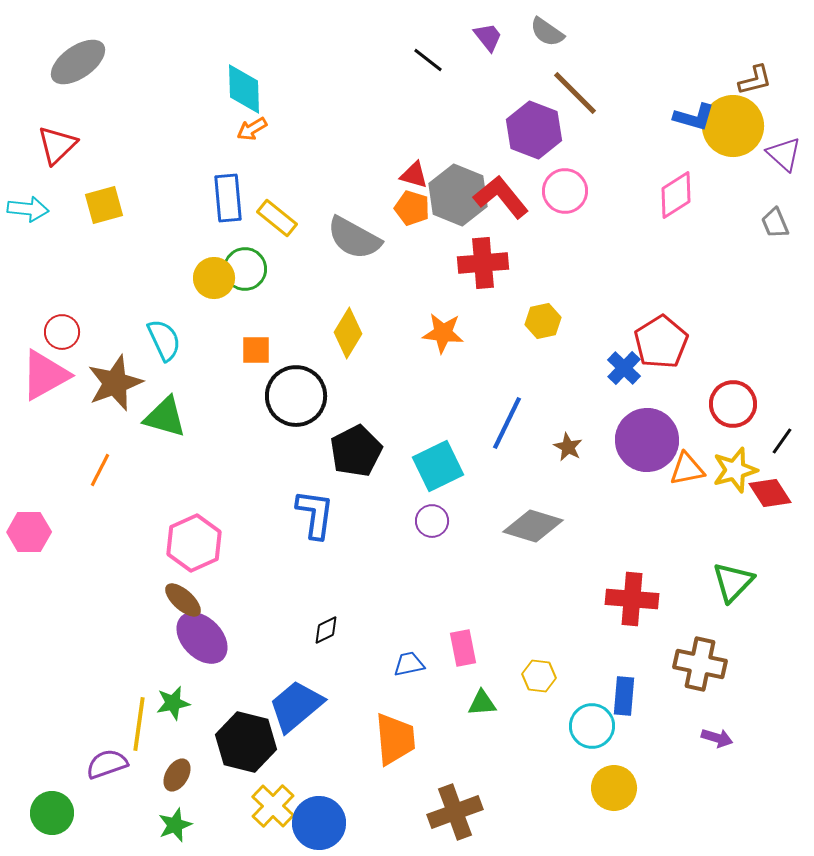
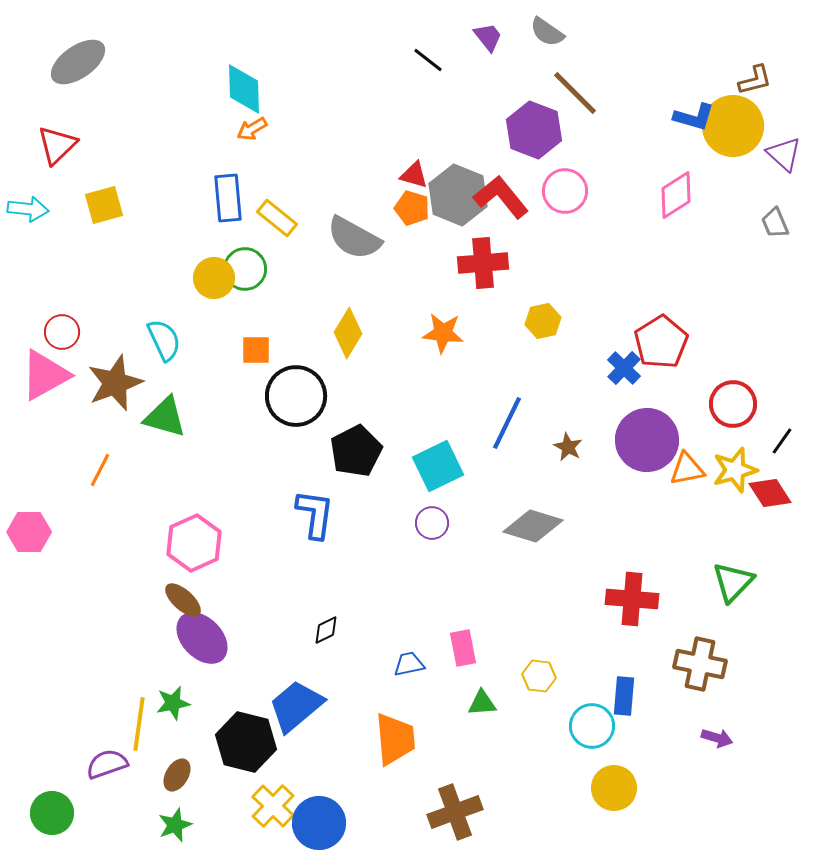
purple circle at (432, 521): moved 2 px down
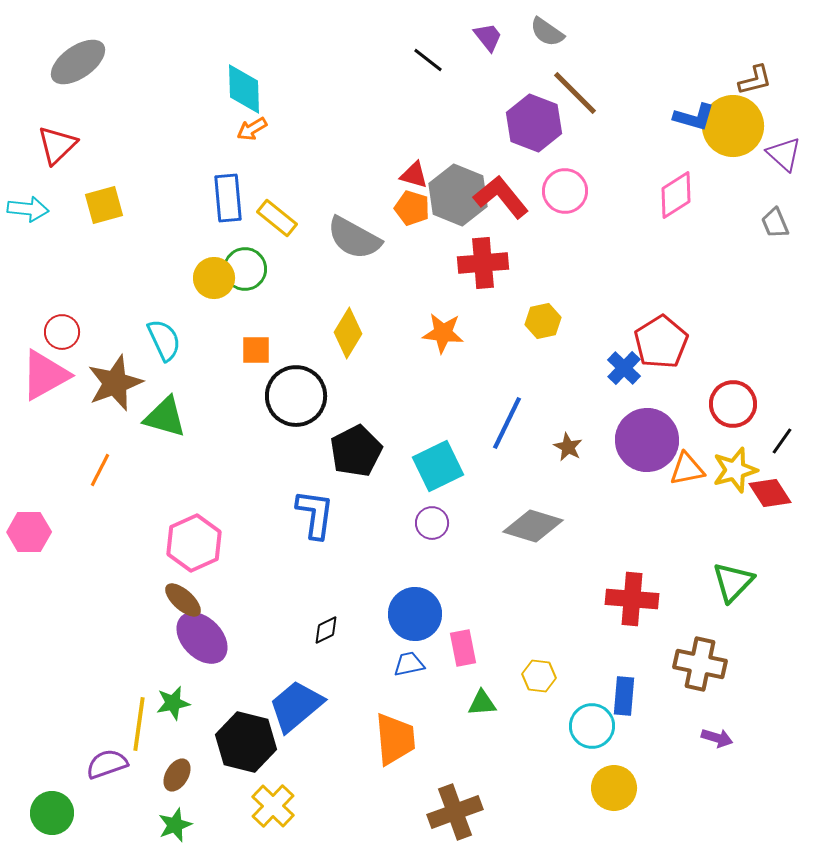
purple hexagon at (534, 130): moved 7 px up
blue circle at (319, 823): moved 96 px right, 209 px up
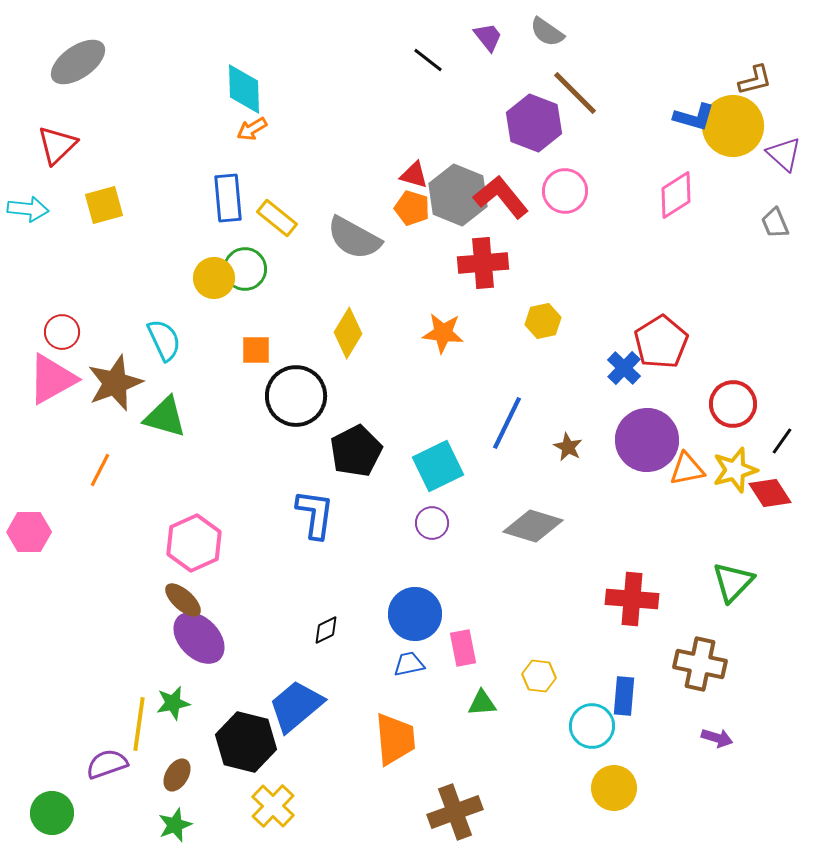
pink triangle at (45, 375): moved 7 px right, 4 px down
purple ellipse at (202, 638): moved 3 px left
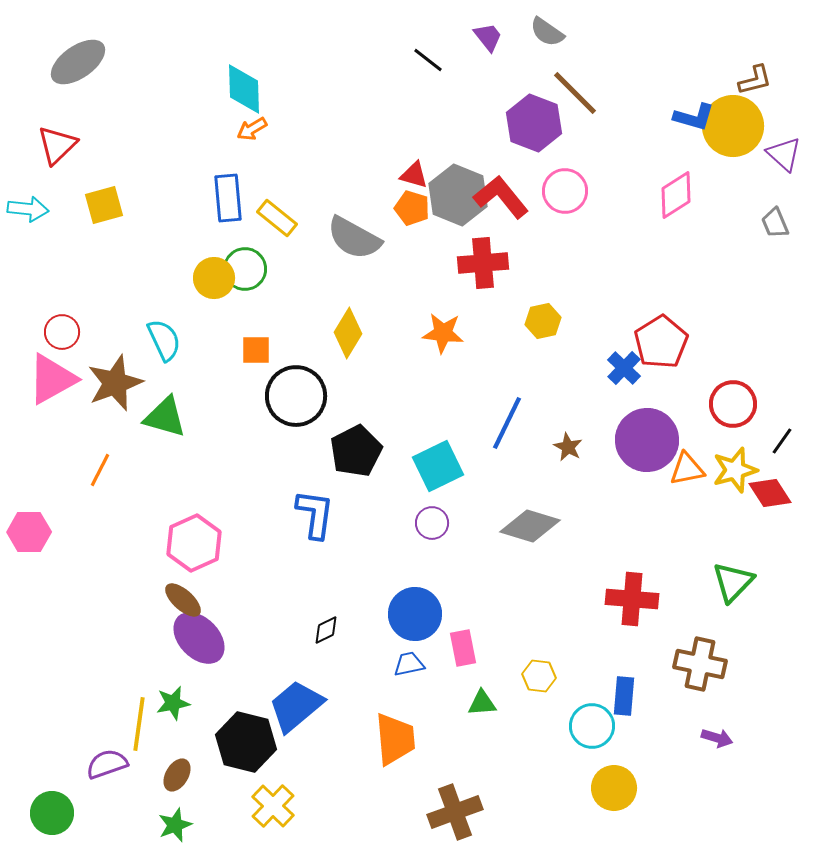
gray diamond at (533, 526): moved 3 px left
